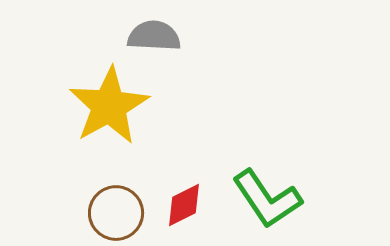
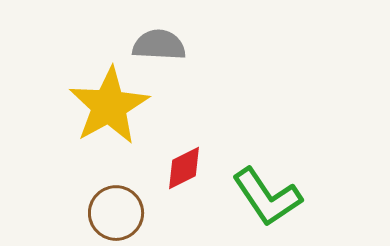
gray semicircle: moved 5 px right, 9 px down
green L-shape: moved 2 px up
red diamond: moved 37 px up
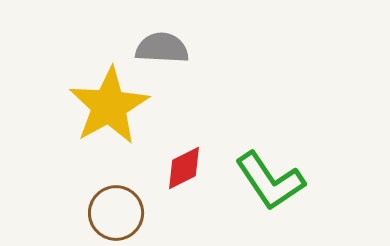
gray semicircle: moved 3 px right, 3 px down
green L-shape: moved 3 px right, 16 px up
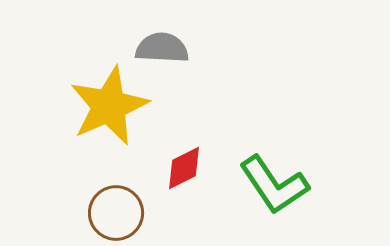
yellow star: rotated 6 degrees clockwise
green L-shape: moved 4 px right, 4 px down
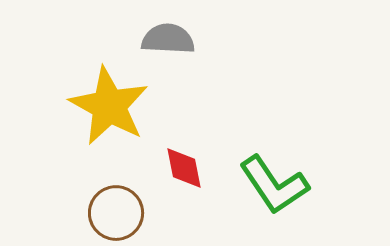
gray semicircle: moved 6 px right, 9 px up
yellow star: rotated 20 degrees counterclockwise
red diamond: rotated 75 degrees counterclockwise
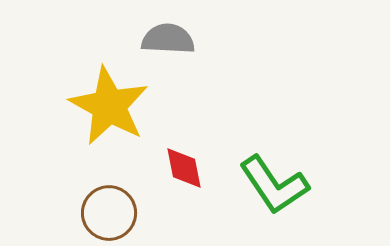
brown circle: moved 7 px left
